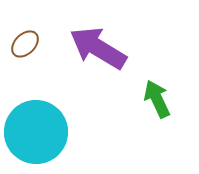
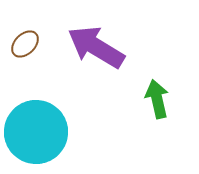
purple arrow: moved 2 px left, 1 px up
green arrow: rotated 12 degrees clockwise
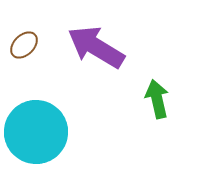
brown ellipse: moved 1 px left, 1 px down
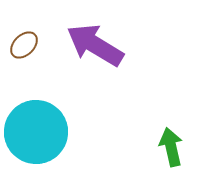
purple arrow: moved 1 px left, 2 px up
green arrow: moved 14 px right, 48 px down
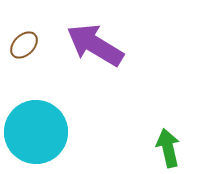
green arrow: moved 3 px left, 1 px down
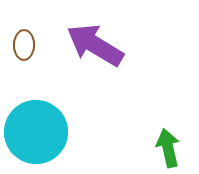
brown ellipse: rotated 44 degrees counterclockwise
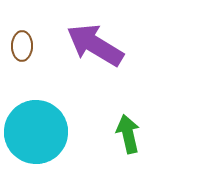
brown ellipse: moved 2 px left, 1 px down
green arrow: moved 40 px left, 14 px up
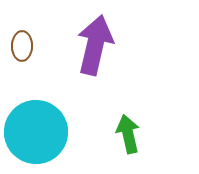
purple arrow: rotated 72 degrees clockwise
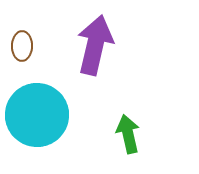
cyan circle: moved 1 px right, 17 px up
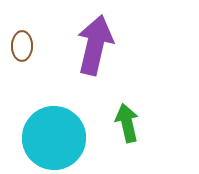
cyan circle: moved 17 px right, 23 px down
green arrow: moved 1 px left, 11 px up
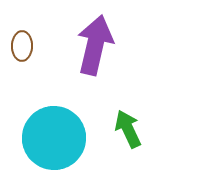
green arrow: moved 1 px right, 6 px down; rotated 12 degrees counterclockwise
